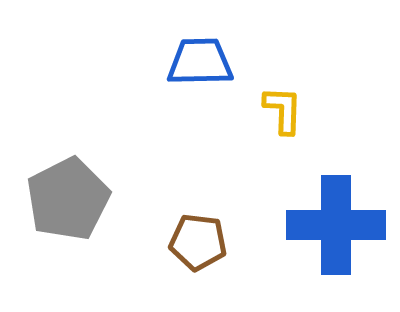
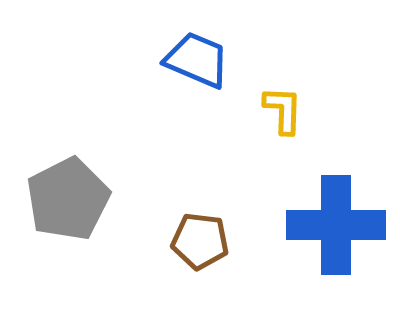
blue trapezoid: moved 3 px left, 2 px up; rotated 24 degrees clockwise
brown pentagon: moved 2 px right, 1 px up
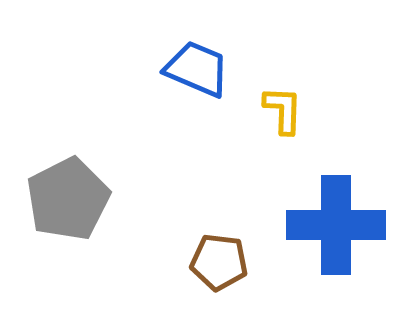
blue trapezoid: moved 9 px down
brown pentagon: moved 19 px right, 21 px down
